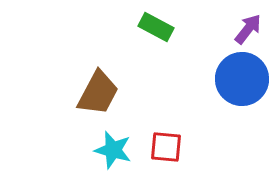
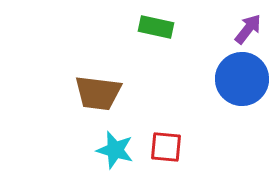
green rectangle: rotated 16 degrees counterclockwise
brown trapezoid: rotated 69 degrees clockwise
cyan star: moved 2 px right
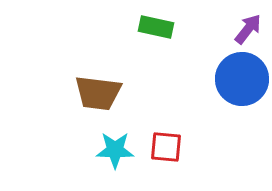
cyan star: rotated 15 degrees counterclockwise
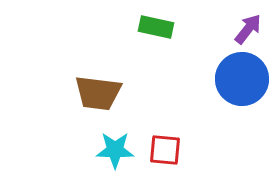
red square: moved 1 px left, 3 px down
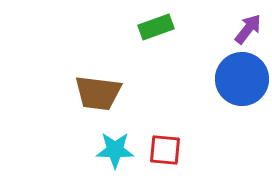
green rectangle: rotated 32 degrees counterclockwise
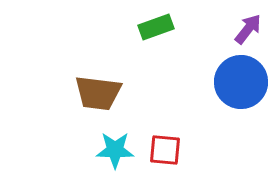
blue circle: moved 1 px left, 3 px down
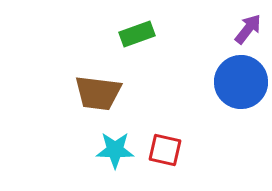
green rectangle: moved 19 px left, 7 px down
red square: rotated 8 degrees clockwise
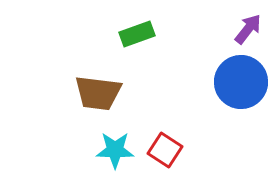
red square: rotated 20 degrees clockwise
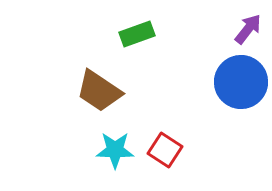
brown trapezoid: moved 1 px right, 2 px up; rotated 27 degrees clockwise
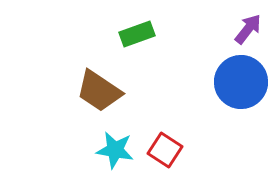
cyan star: rotated 9 degrees clockwise
